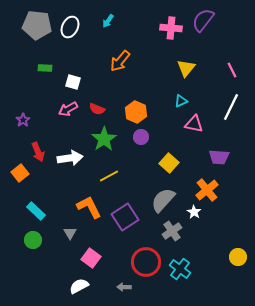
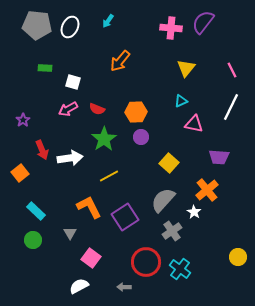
purple semicircle: moved 2 px down
orange hexagon: rotated 25 degrees counterclockwise
red arrow: moved 4 px right, 2 px up
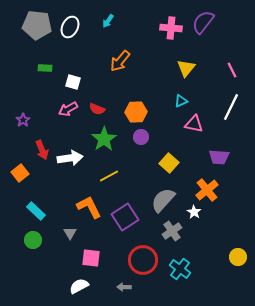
pink square: rotated 30 degrees counterclockwise
red circle: moved 3 px left, 2 px up
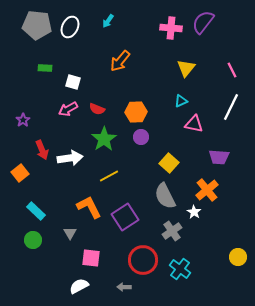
gray semicircle: moved 2 px right, 4 px up; rotated 68 degrees counterclockwise
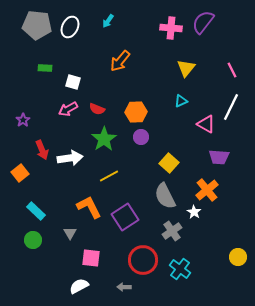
pink triangle: moved 12 px right; rotated 18 degrees clockwise
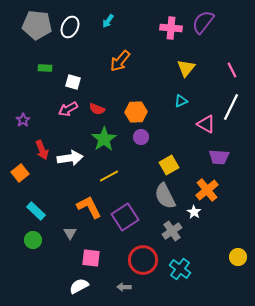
yellow square: moved 2 px down; rotated 18 degrees clockwise
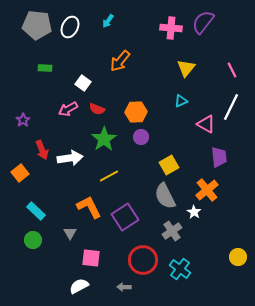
white square: moved 10 px right, 1 px down; rotated 21 degrees clockwise
purple trapezoid: rotated 100 degrees counterclockwise
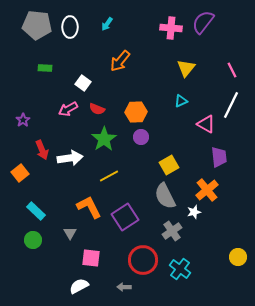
cyan arrow: moved 1 px left, 3 px down
white ellipse: rotated 25 degrees counterclockwise
white line: moved 2 px up
white star: rotated 24 degrees clockwise
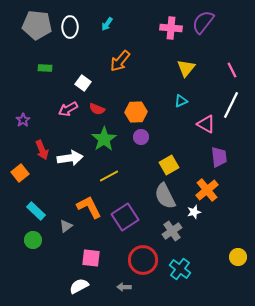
gray triangle: moved 4 px left, 7 px up; rotated 24 degrees clockwise
